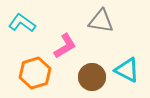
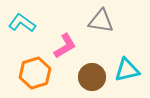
cyan triangle: rotated 40 degrees counterclockwise
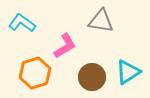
cyan triangle: moved 1 px right, 2 px down; rotated 20 degrees counterclockwise
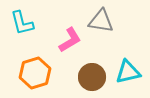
cyan L-shape: rotated 140 degrees counterclockwise
pink L-shape: moved 5 px right, 6 px up
cyan triangle: rotated 20 degrees clockwise
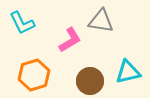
cyan L-shape: rotated 12 degrees counterclockwise
orange hexagon: moved 1 px left, 2 px down
brown circle: moved 2 px left, 4 px down
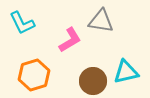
cyan triangle: moved 2 px left
brown circle: moved 3 px right
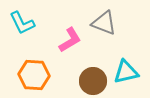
gray triangle: moved 3 px right, 2 px down; rotated 12 degrees clockwise
orange hexagon: rotated 20 degrees clockwise
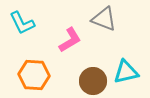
gray triangle: moved 4 px up
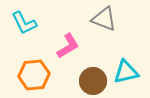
cyan L-shape: moved 2 px right
pink L-shape: moved 2 px left, 6 px down
orange hexagon: rotated 8 degrees counterclockwise
